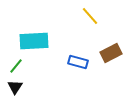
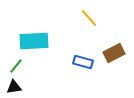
yellow line: moved 1 px left, 2 px down
brown rectangle: moved 3 px right
blue rectangle: moved 5 px right
black triangle: moved 1 px left; rotated 49 degrees clockwise
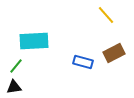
yellow line: moved 17 px right, 3 px up
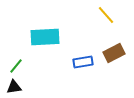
cyan rectangle: moved 11 px right, 4 px up
blue rectangle: rotated 24 degrees counterclockwise
